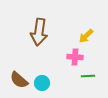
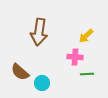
green line: moved 1 px left, 2 px up
brown semicircle: moved 1 px right, 8 px up
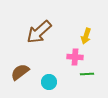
brown arrow: rotated 40 degrees clockwise
yellow arrow: rotated 28 degrees counterclockwise
brown semicircle: rotated 102 degrees clockwise
cyan circle: moved 7 px right, 1 px up
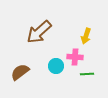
cyan circle: moved 7 px right, 16 px up
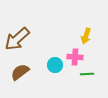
brown arrow: moved 22 px left, 7 px down
cyan circle: moved 1 px left, 1 px up
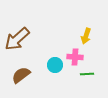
brown semicircle: moved 1 px right, 3 px down
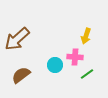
green line: rotated 32 degrees counterclockwise
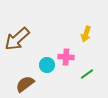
yellow arrow: moved 2 px up
pink cross: moved 9 px left
cyan circle: moved 8 px left
brown semicircle: moved 4 px right, 9 px down
